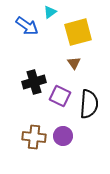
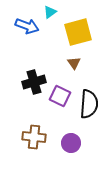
blue arrow: rotated 15 degrees counterclockwise
purple circle: moved 8 px right, 7 px down
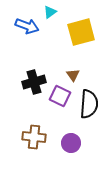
yellow square: moved 3 px right
brown triangle: moved 1 px left, 12 px down
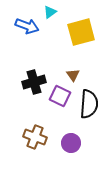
brown cross: moved 1 px right; rotated 15 degrees clockwise
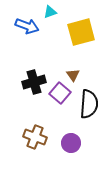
cyan triangle: rotated 16 degrees clockwise
purple square: moved 3 px up; rotated 15 degrees clockwise
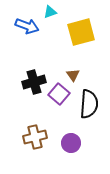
purple square: moved 1 px left, 1 px down
brown cross: rotated 35 degrees counterclockwise
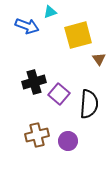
yellow square: moved 3 px left, 3 px down
brown triangle: moved 26 px right, 16 px up
brown cross: moved 2 px right, 2 px up
purple circle: moved 3 px left, 2 px up
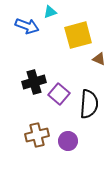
brown triangle: rotated 32 degrees counterclockwise
